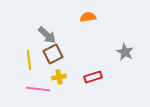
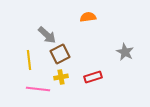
brown square: moved 7 px right
yellow cross: moved 2 px right
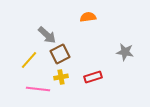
gray star: rotated 18 degrees counterclockwise
yellow line: rotated 48 degrees clockwise
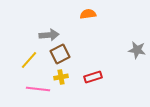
orange semicircle: moved 3 px up
gray arrow: moved 2 px right; rotated 48 degrees counterclockwise
gray star: moved 12 px right, 2 px up
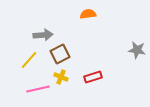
gray arrow: moved 6 px left
yellow cross: rotated 32 degrees clockwise
pink line: rotated 20 degrees counterclockwise
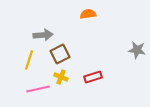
yellow line: rotated 24 degrees counterclockwise
